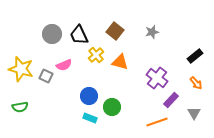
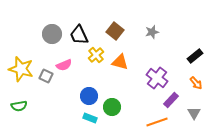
green semicircle: moved 1 px left, 1 px up
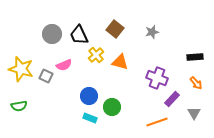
brown square: moved 2 px up
black rectangle: moved 1 px down; rotated 35 degrees clockwise
purple cross: rotated 15 degrees counterclockwise
purple rectangle: moved 1 px right, 1 px up
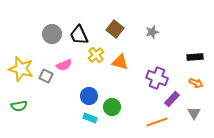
orange arrow: rotated 24 degrees counterclockwise
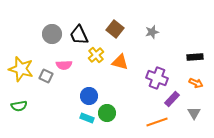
pink semicircle: rotated 21 degrees clockwise
green circle: moved 5 px left, 6 px down
cyan rectangle: moved 3 px left
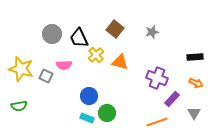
black trapezoid: moved 3 px down
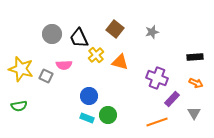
green circle: moved 1 px right, 2 px down
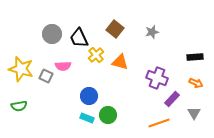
pink semicircle: moved 1 px left, 1 px down
orange line: moved 2 px right, 1 px down
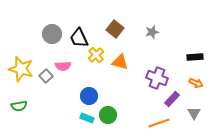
gray square: rotated 24 degrees clockwise
